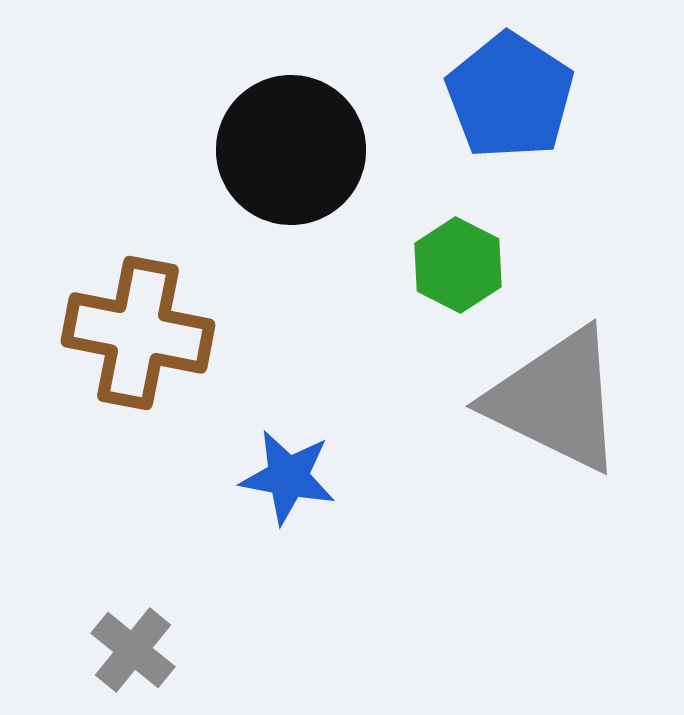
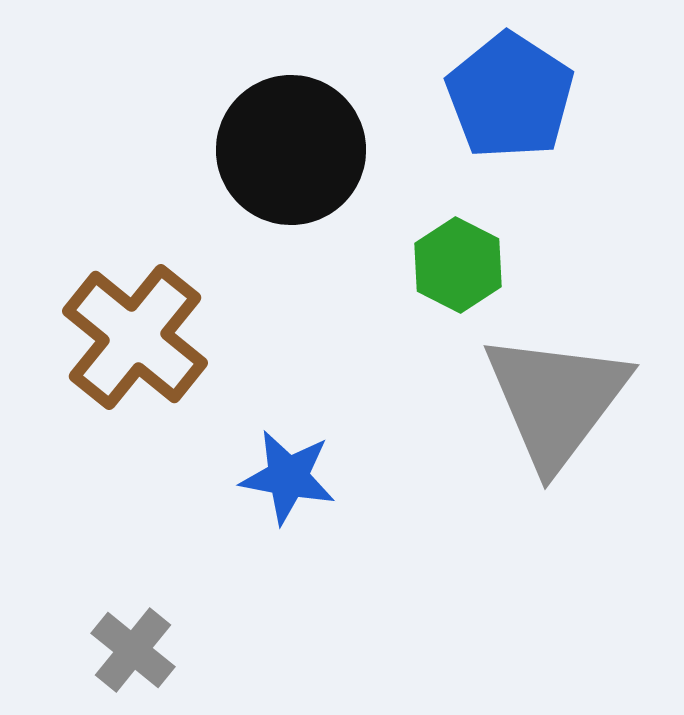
brown cross: moved 3 px left, 4 px down; rotated 28 degrees clockwise
gray triangle: rotated 41 degrees clockwise
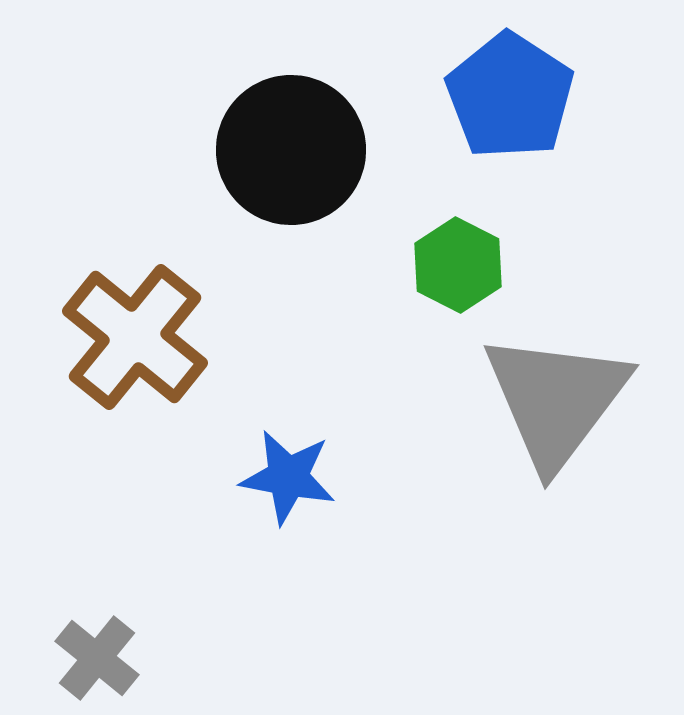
gray cross: moved 36 px left, 8 px down
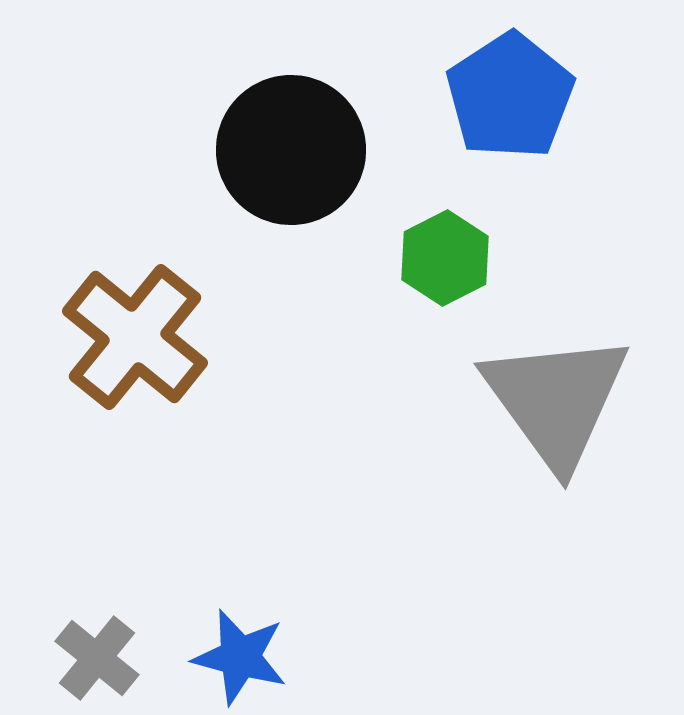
blue pentagon: rotated 6 degrees clockwise
green hexagon: moved 13 px left, 7 px up; rotated 6 degrees clockwise
gray triangle: rotated 13 degrees counterclockwise
blue star: moved 48 px left, 180 px down; rotated 4 degrees clockwise
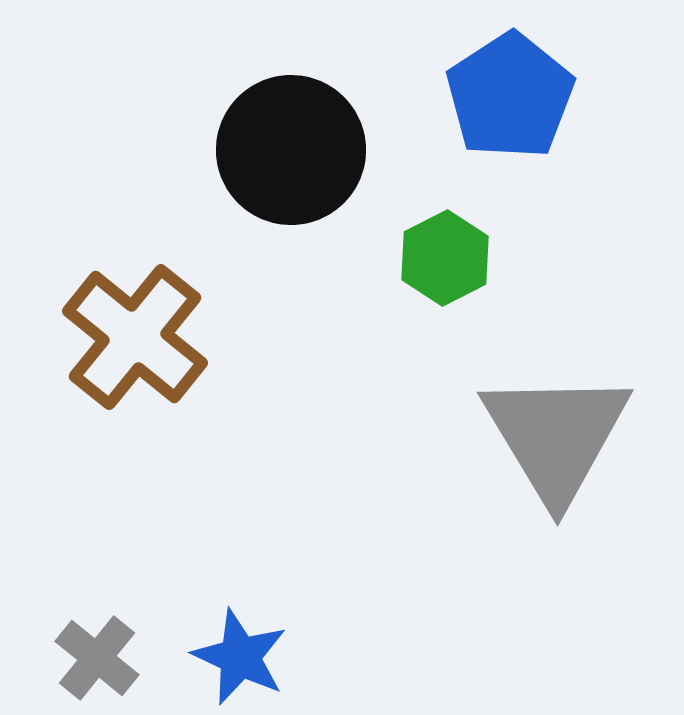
gray triangle: moved 36 px down; rotated 5 degrees clockwise
blue star: rotated 10 degrees clockwise
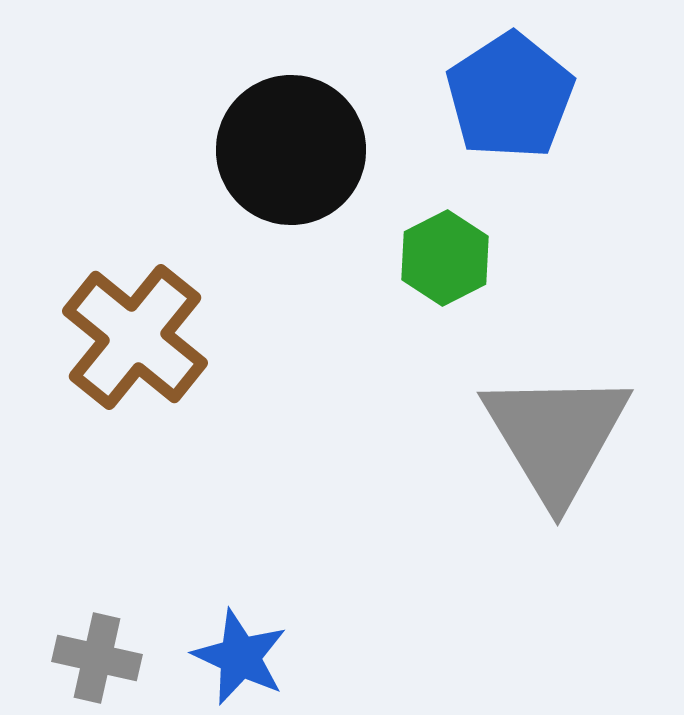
gray cross: rotated 26 degrees counterclockwise
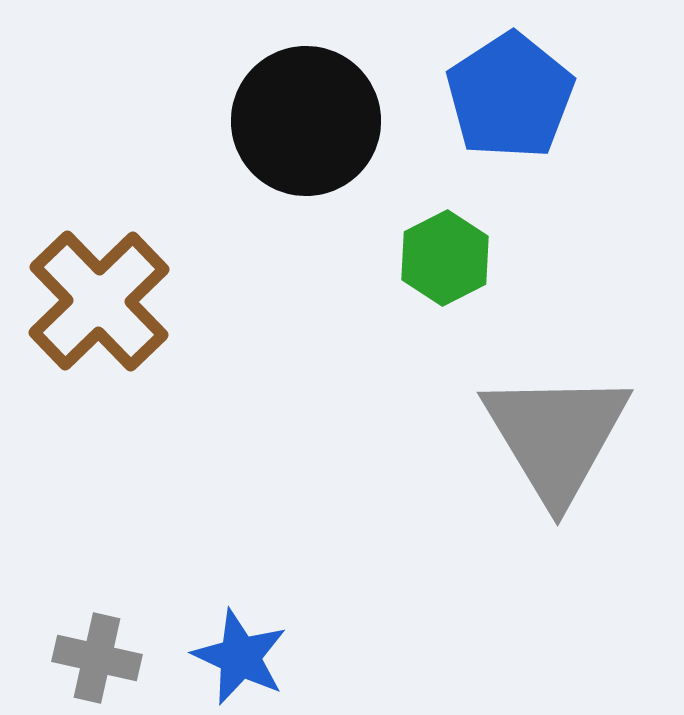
black circle: moved 15 px right, 29 px up
brown cross: moved 36 px left, 36 px up; rotated 7 degrees clockwise
